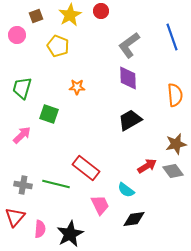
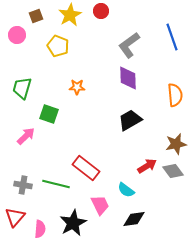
pink arrow: moved 4 px right, 1 px down
black star: moved 3 px right, 11 px up
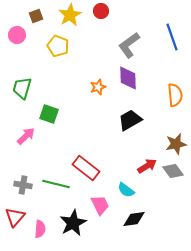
orange star: moved 21 px right; rotated 21 degrees counterclockwise
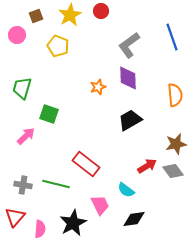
red rectangle: moved 4 px up
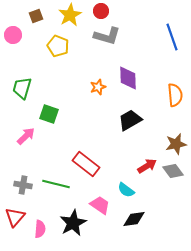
pink circle: moved 4 px left
gray L-shape: moved 22 px left, 9 px up; rotated 128 degrees counterclockwise
pink trapezoid: rotated 30 degrees counterclockwise
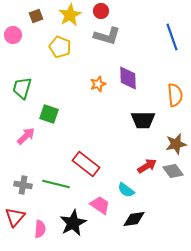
yellow pentagon: moved 2 px right, 1 px down
orange star: moved 3 px up
black trapezoid: moved 13 px right; rotated 150 degrees counterclockwise
